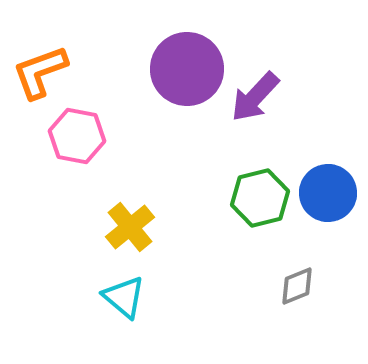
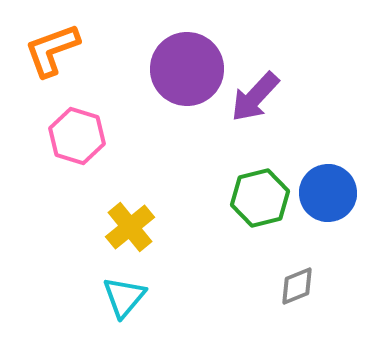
orange L-shape: moved 12 px right, 22 px up
pink hexagon: rotated 6 degrees clockwise
cyan triangle: rotated 30 degrees clockwise
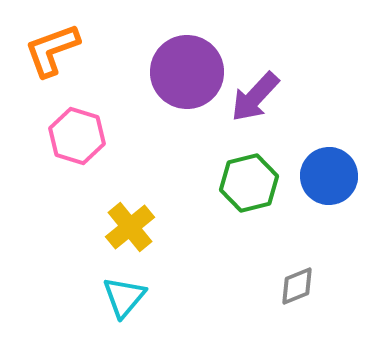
purple circle: moved 3 px down
blue circle: moved 1 px right, 17 px up
green hexagon: moved 11 px left, 15 px up
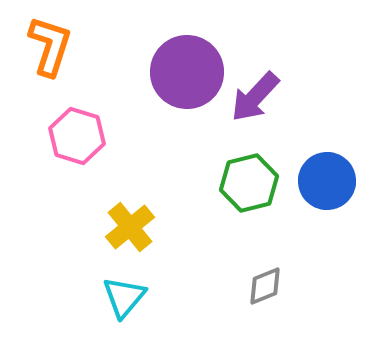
orange L-shape: moved 2 px left, 4 px up; rotated 128 degrees clockwise
blue circle: moved 2 px left, 5 px down
gray diamond: moved 32 px left
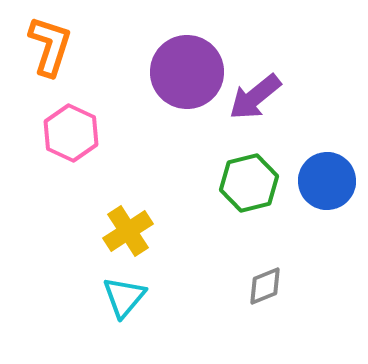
purple arrow: rotated 8 degrees clockwise
pink hexagon: moved 6 px left, 3 px up; rotated 8 degrees clockwise
yellow cross: moved 2 px left, 4 px down; rotated 6 degrees clockwise
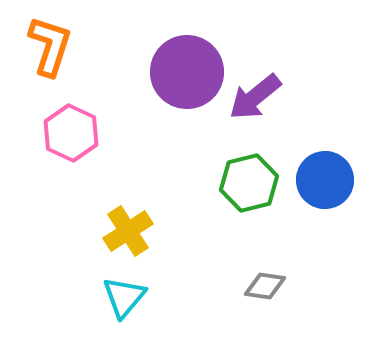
blue circle: moved 2 px left, 1 px up
gray diamond: rotated 30 degrees clockwise
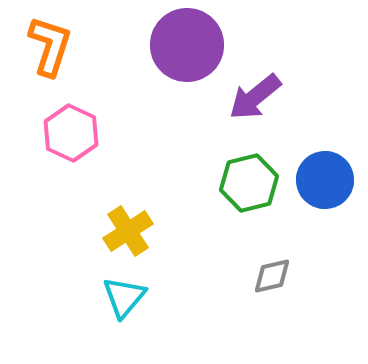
purple circle: moved 27 px up
gray diamond: moved 7 px right, 10 px up; rotated 21 degrees counterclockwise
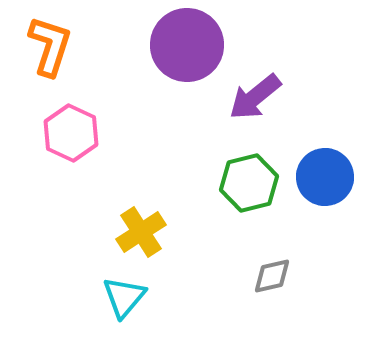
blue circle: moved 3 px up
yellow cross: moved 13 px right, 1 px down
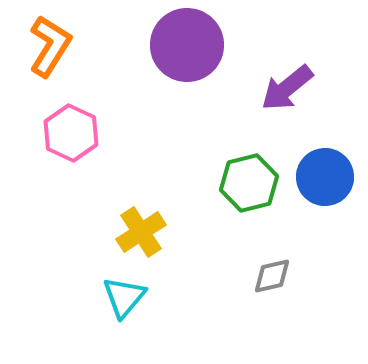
orange L-shape: rotated 14 degrees clockwise
purple arrow: moved 32 px right, 9 px up
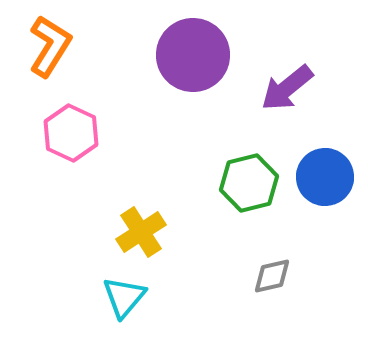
purple circle: moved 6 px right, 10 px down
